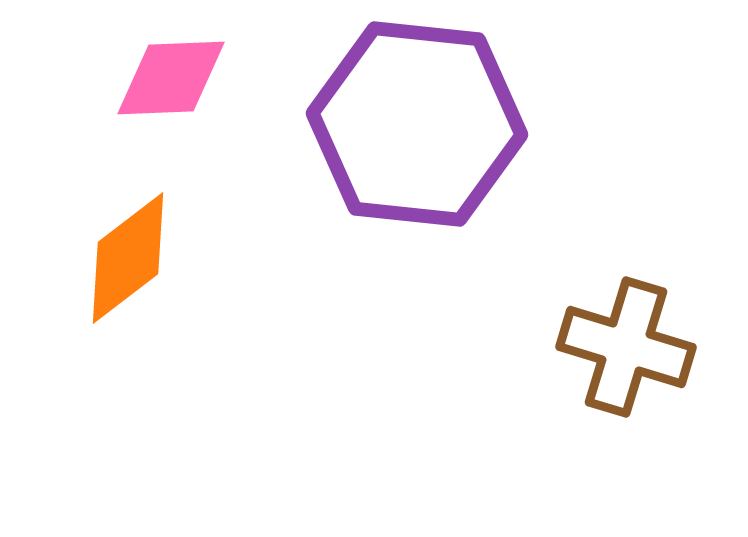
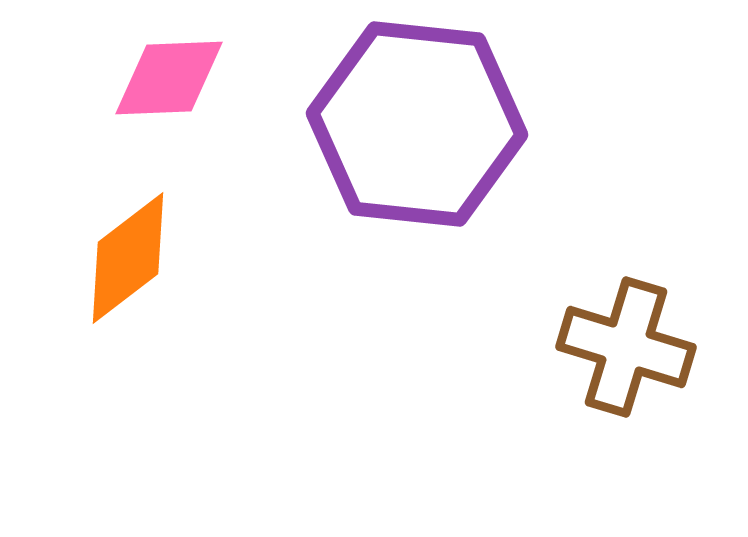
pink diamond: moved 2 px left
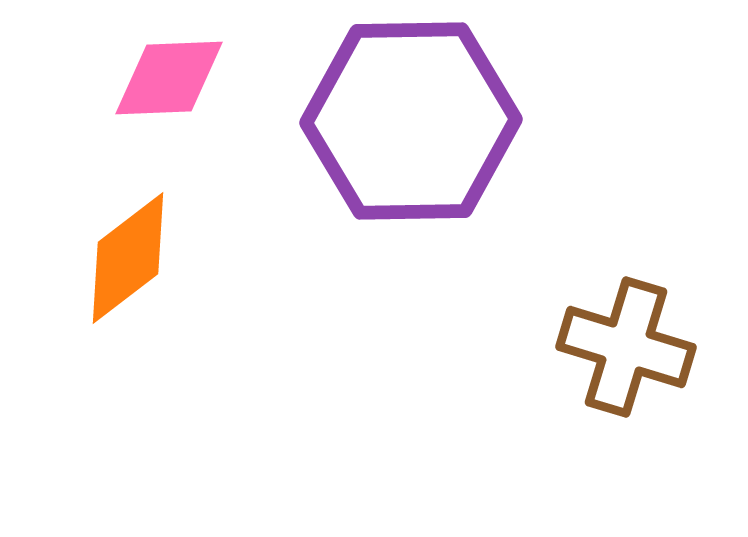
purple hexagon: moved 6 px left, 3 px up; rotated 7 degrees counterclockwise
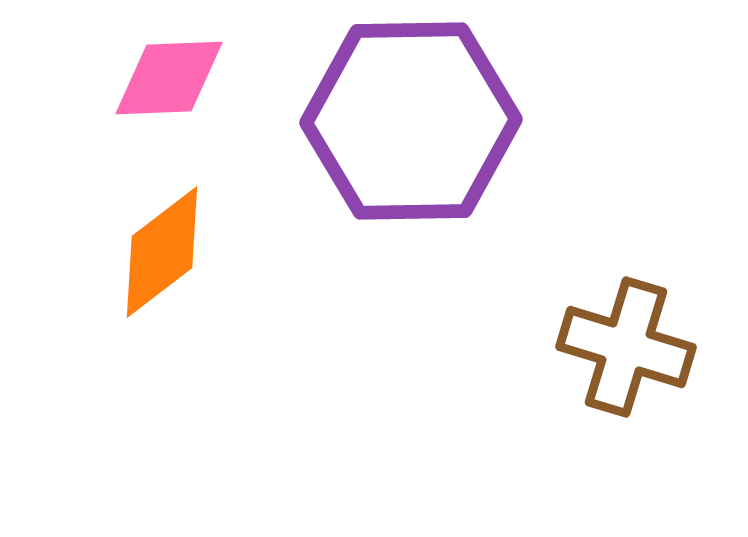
orange diamond: moved 34 px right, 6 px up
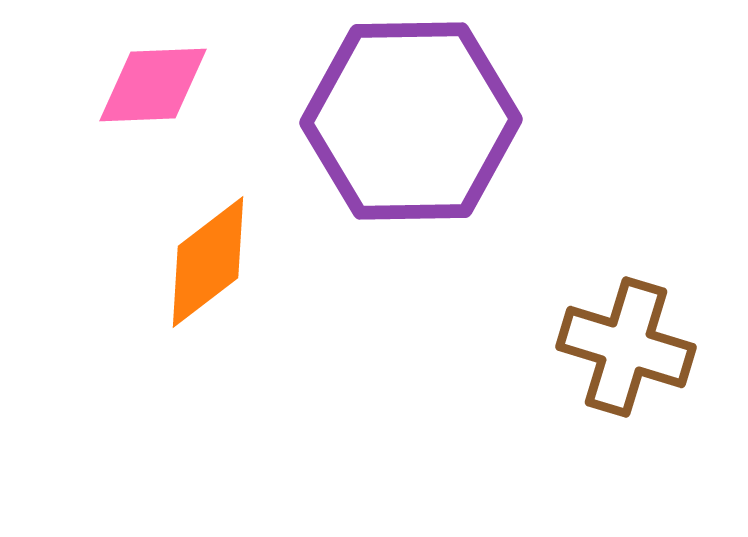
pink diamond: moved 16 px left, 7 px down
orange diamond: moved 46 px right, 10 px down
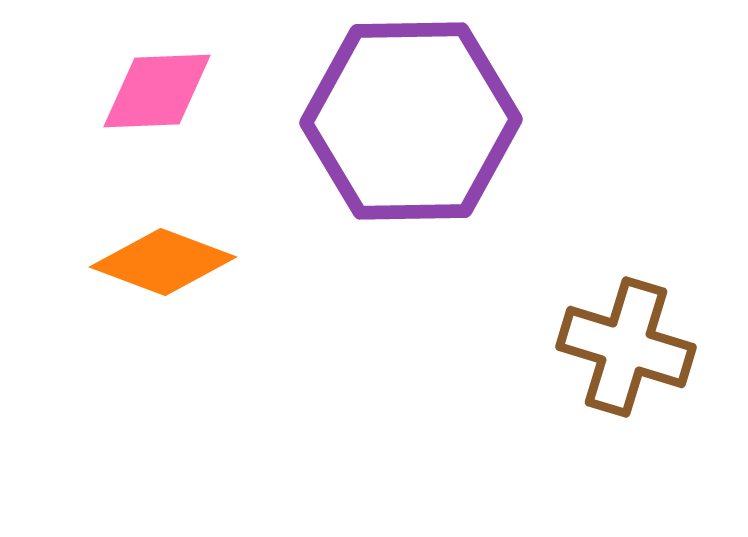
pink diamond: moved 4 px right, 6 px down
orange diamond: moved 45 px left; rotated 58 degrees clockwise
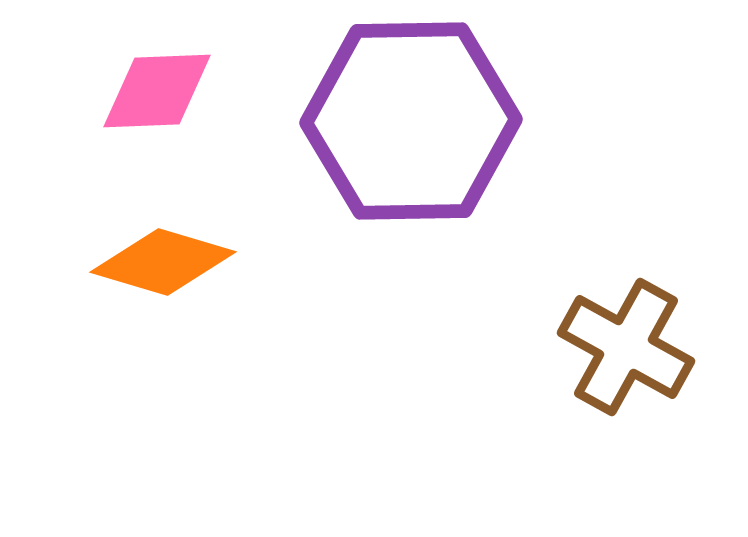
orange diamond: rotated 4 degrees counterclockwise
brown cross: rotated 12 degrees clockwise
